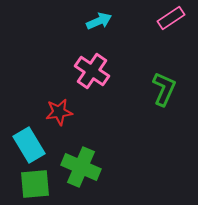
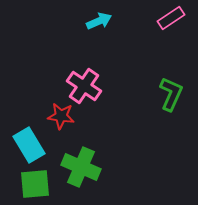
pink cross: moved 8 px left, 15 px down
green L-shape: moved 7 px right, 5 px down
red star: moved 2 px right, 4 px down; rotated 16 degrees clockwise
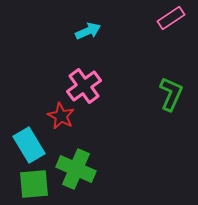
cyan arrow: moved 11 px left, 10 px down
pink cross: rotated 20 degrees clockwise
red star: rotated 20 degrees clockwise
green cross: moved 5 px left, 2 px down
green square: moved 1 px left
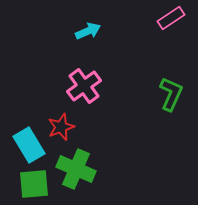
red star: moved 11 px down; rotated 24 degrees clockwise
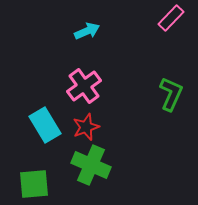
pink rectangle: rotated 12 degrees counterclockwise
cyan arrow: moved 1 px left
red star: moved 25 px right
cyan rectangle: moved 16 px right, 20 px up
green cross: moved 15 px right, 4 px up
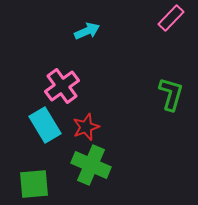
pink cross: moved 22 px left
green L-shape: rotated 8 degrees counterclockwise
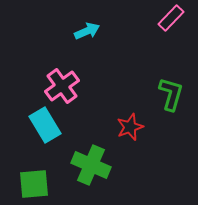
red star: moved 44 px right
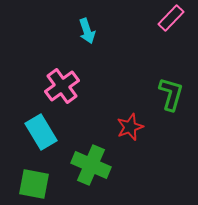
cyan arrow: rotated 95 degrees clockwise
cyan rectangle: moved 4 px left, 7 px down
green square: rotated 16 degrees clockwise
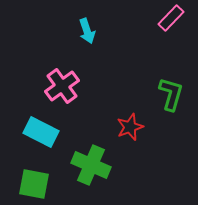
cyan rectangle: rotated 32 degrees counterclockwise
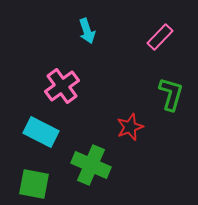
pink rectangle: moved 11 px left, 19 px down
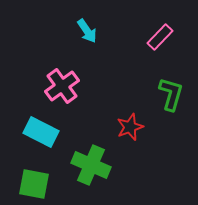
cyan arrow: rotated 15 degrees counterclockwise
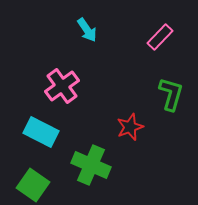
cyan arrow: moved 1 px up
green square: moved 1 px left, 1 px down; rotated 24 degrees clockwise
